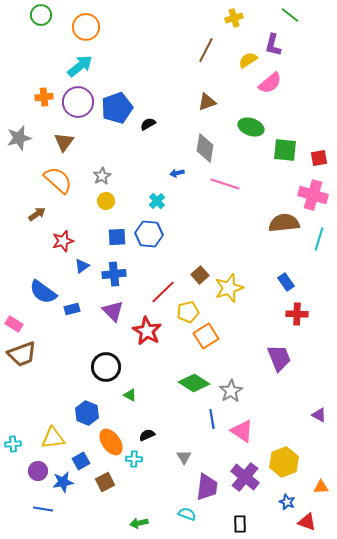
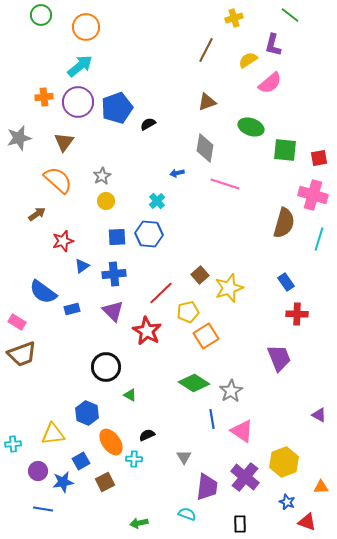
brown semicircle at (284, 223): rotated 112 degrees clockwise
red line at (163, 292): moved 2 px left, 1 px down
pink rectangle at (14, 324): moved 3 px right, 2 px up
yellow triangle at (53, 438): moved 4 px up
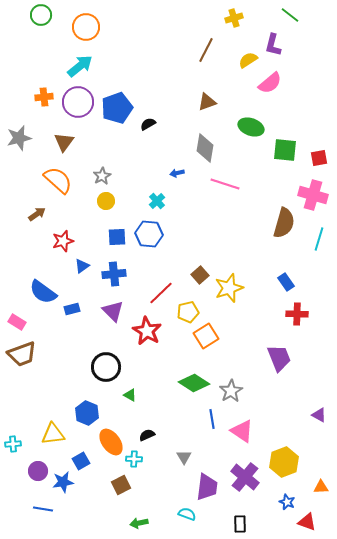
brown square at (105, 482): moved 16 px right, 3 px down
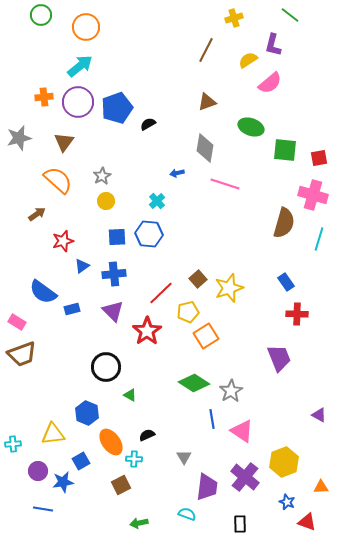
brown square at (200, 275): moved 2 px left, 4 px down
red star at (147, 331): rotated 8 degrees clockwise
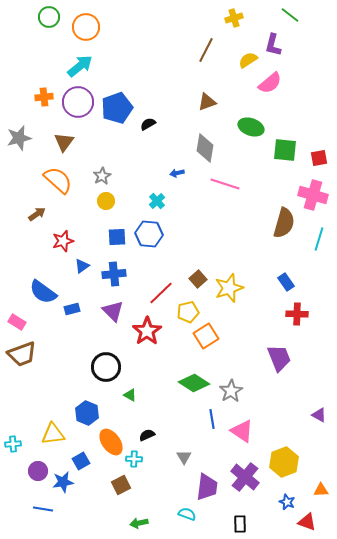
green circle at (41, 15): moved 8 px right, 2 px down
orange triangle at (321, 487): moved 3 px down
